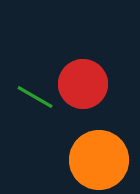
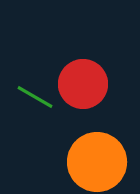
orange circle: moved 2 px left, 2 px down
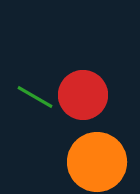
red circle: moved 11 px down
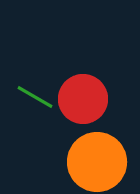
red circle: moved 4 px down
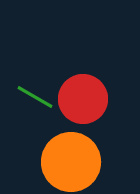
orange circle: moved 26 px left
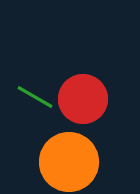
orange circle: moved 2 px left
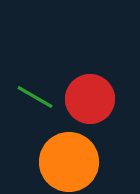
red circle: moved 7 px right
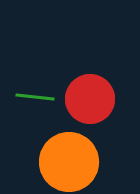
green line: rotated 24 degrees counterclockwise
